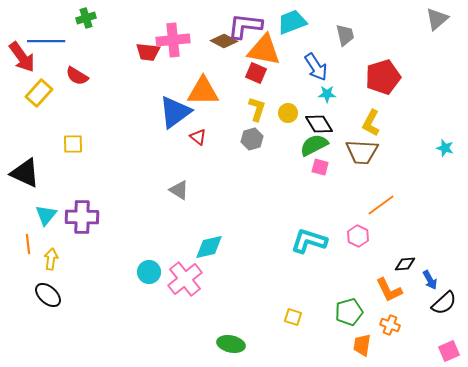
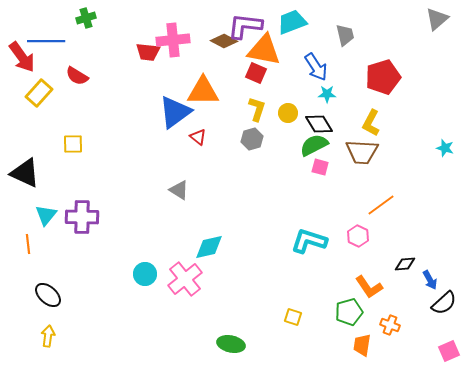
yellow arrow at (51, 259): moved 3 px left, 77 px down
cyan circle at (149, 272): moved 4 px left, 2 px down
orange L-shape at (389, 290): moved 20 px left, 3 px up; rotated 8 degrees counterclockwise
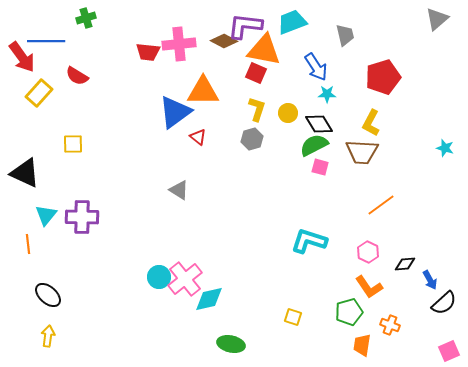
pink cross at (173, 40): moved 6 px right, 4 px down
pink hexagon at (358, 236): moved 10 px right, 16 px down
cyan diamond at (209, 247): moved 52 px down
cyan circle at (145, 274): moved 14 px right, 3 px down
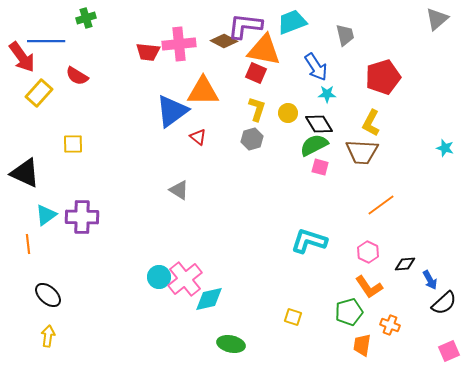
blue triangle at (175, 112): moved 3 px left, 1 px up
cyan triangle at (46, 215): rotated 15 degrees clockwise
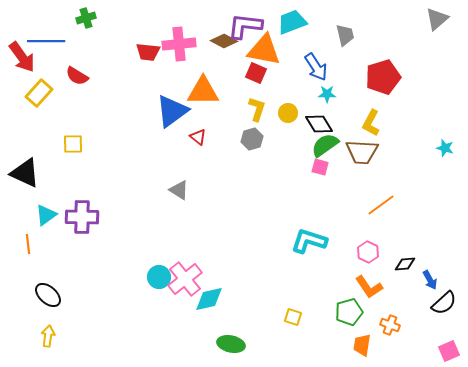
green semicircle at (314, 145): moved 11 px right; rotated 8 degrees counterclockwise
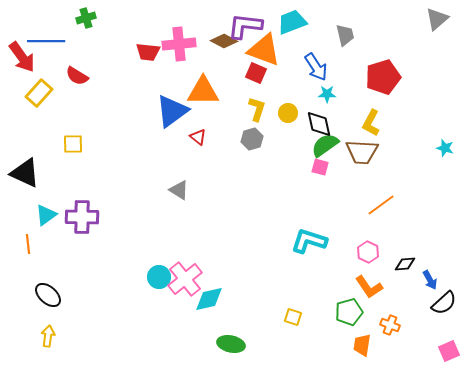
orange triangle at (264, 50): rotated 9 degrees clockwise
black diamond at (319, 124): rotated 20 degrees clockwise
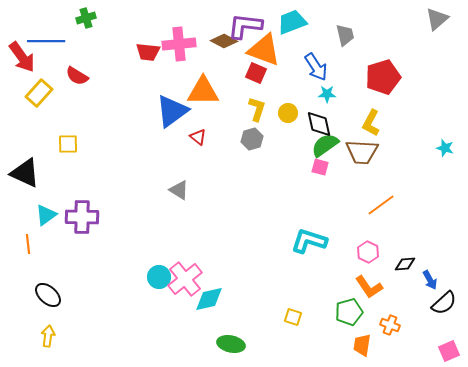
yellow square at (73, 144): moved 5 px left
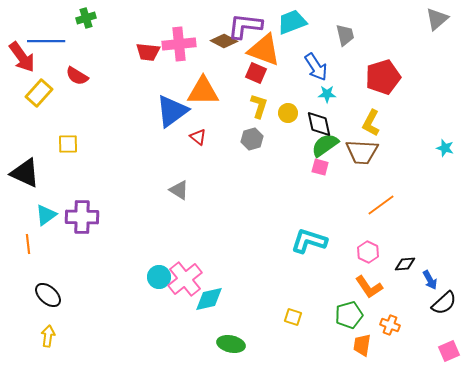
yellow L-shape at (257, 109): moved 2 px right, 3 px up
green pentagon at (349, 312): moved 3 px down
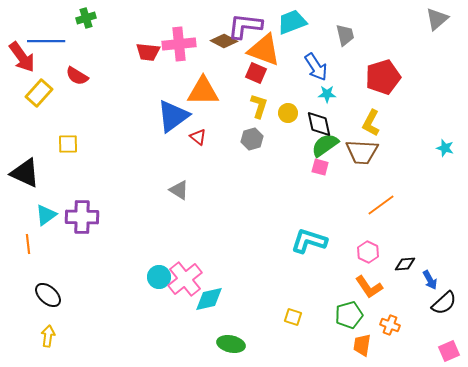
blue triangle at (172, 111): moved 1 px right, 5 px down
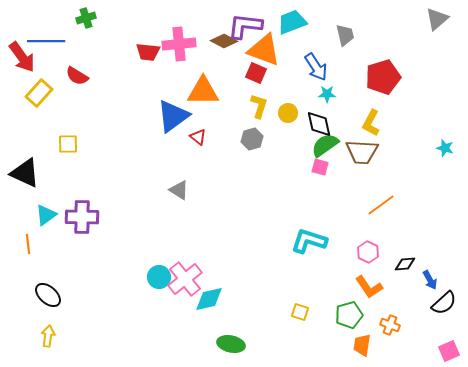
yellow square at (293, 317): moved 7 px right, 5 px up
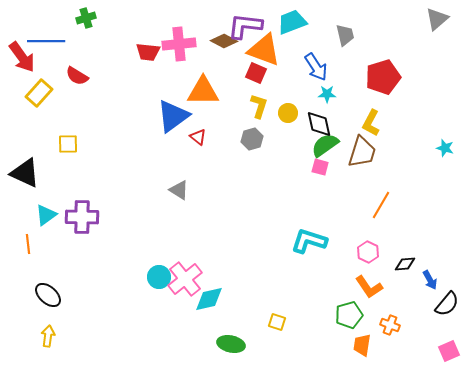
brown trapezoid at (362, 152): rotated 76 degrees counterclockwise
orange line at (381, 205): rotated 24 degrees counterclockwise
black semicircle at (444, 303): moved 3 px right, 1 px down; rotated 8 degrees counterclockwise
yellow square at (300, 312): moved 23 px left, 10 px down
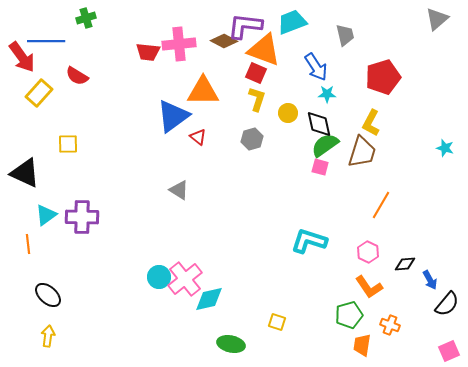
yellow L-shape at (259, 106): moved 2 px left, 7 px up
